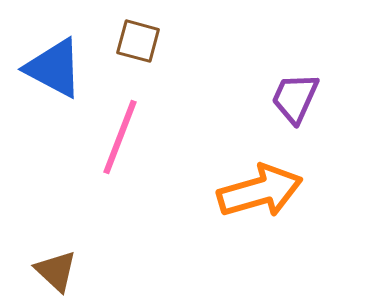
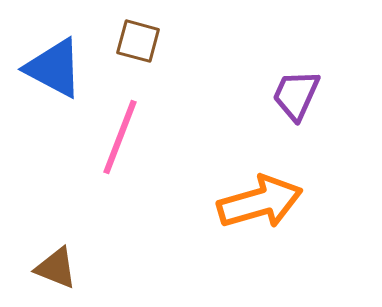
purple trapezoid: moved 1 px right, 3 px up
orange arrow: moved 11 px down
brown triangle: moved 3 px up; rotated 21 degrees counterclockwise
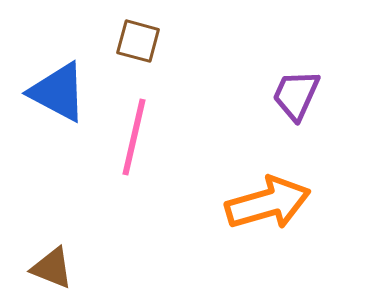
blue triangle: moved 4 px right, 24 px down
pink line: moved 14 px right; rotated 8 degrees counterclockwise
orange arrow: moved 8 px right, 1 px down
brown triangle: moved 4 px left
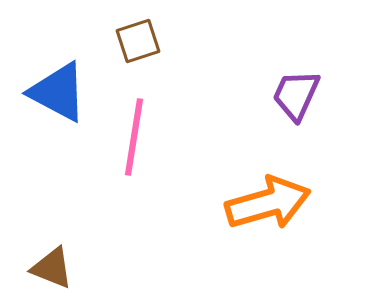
brown square: rotated 33 degrees counterclockwise
pink line: rotated 4 degrees counterclockwise
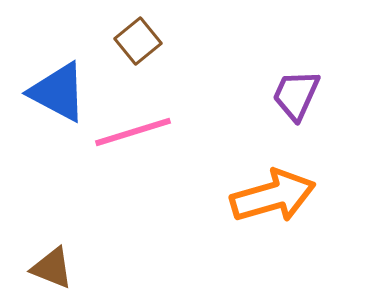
brown square: rotated 21 degrees counterclockwise
pink line: moved 1 px left, 5 px up; rotated 64 degrees clockwise
orange arrow: moved 5 px right, 7 px up
